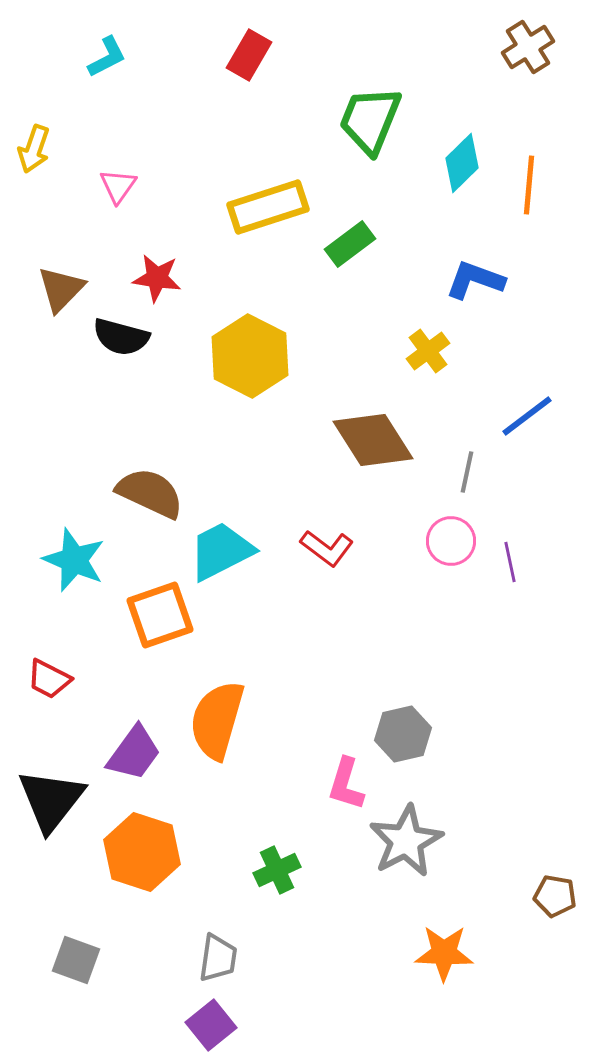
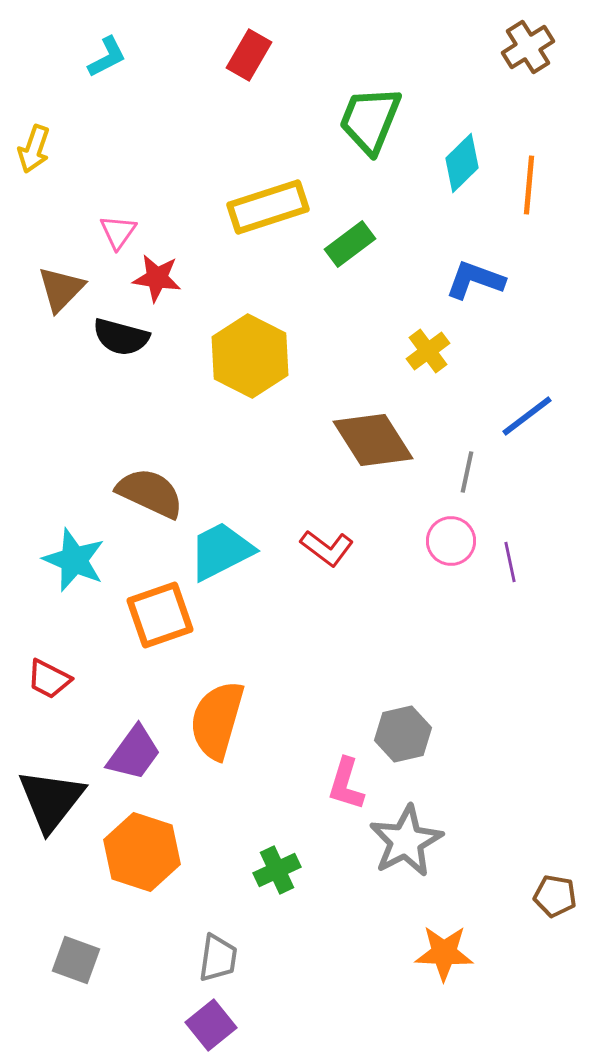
pink triangle: moved 46 px down
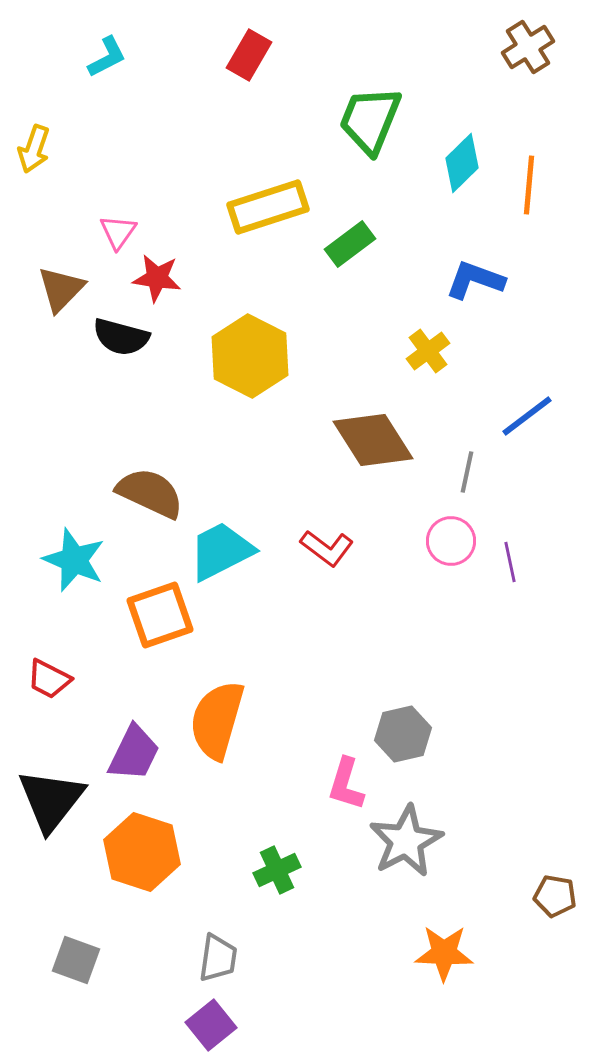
purple trapezoid: rotated 10 degrees counterclockwise
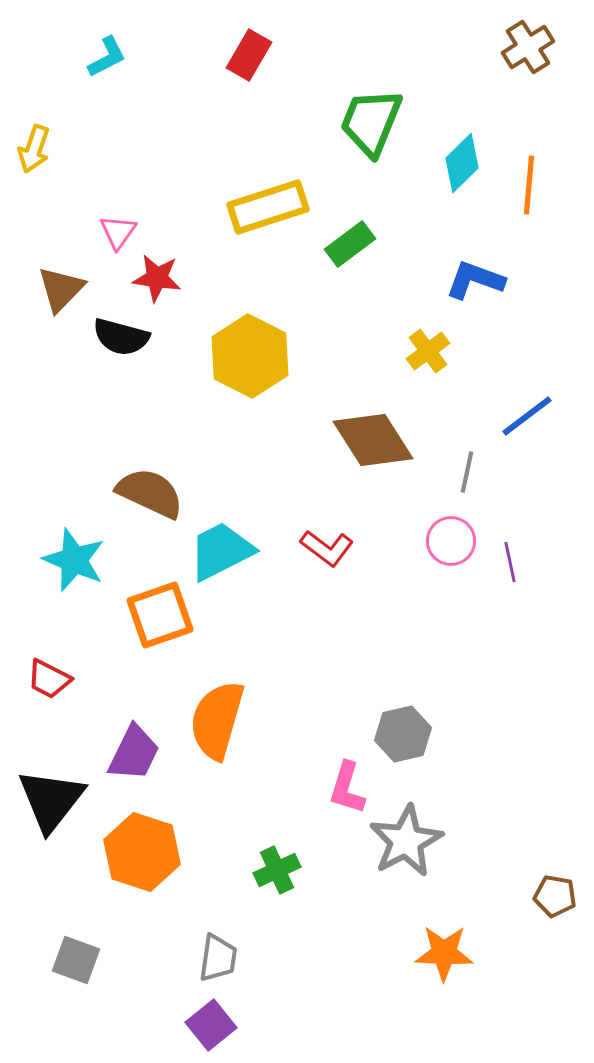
green trapezoid: moved 1 px right, 2 px down
pink L-shape: moved 1 px right, 4 px down
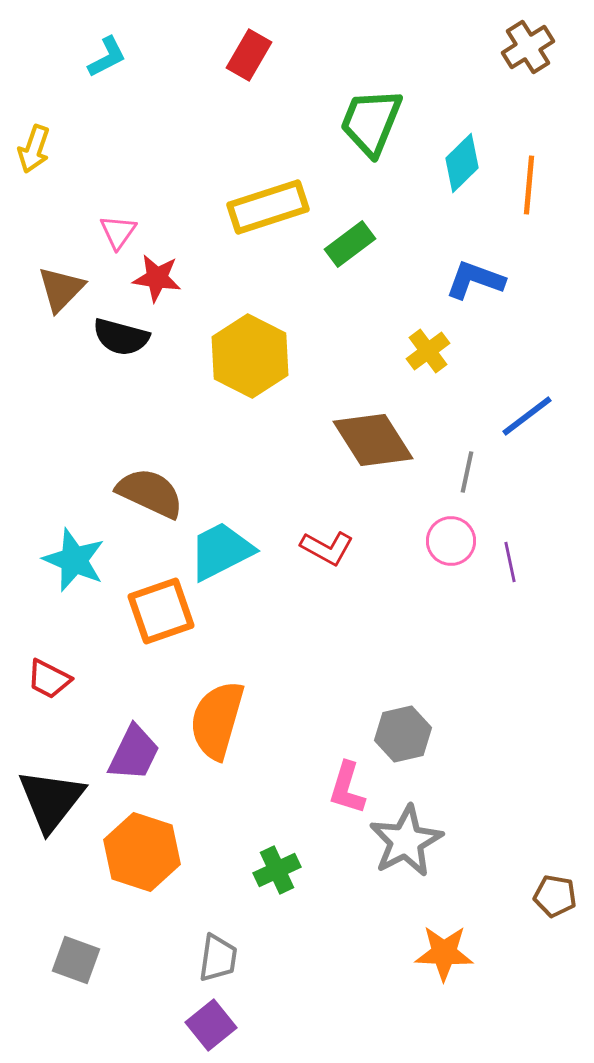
red L-shape: rotated 8 degrees counterclockwise
orange square: moved 1 px right, 4 px up
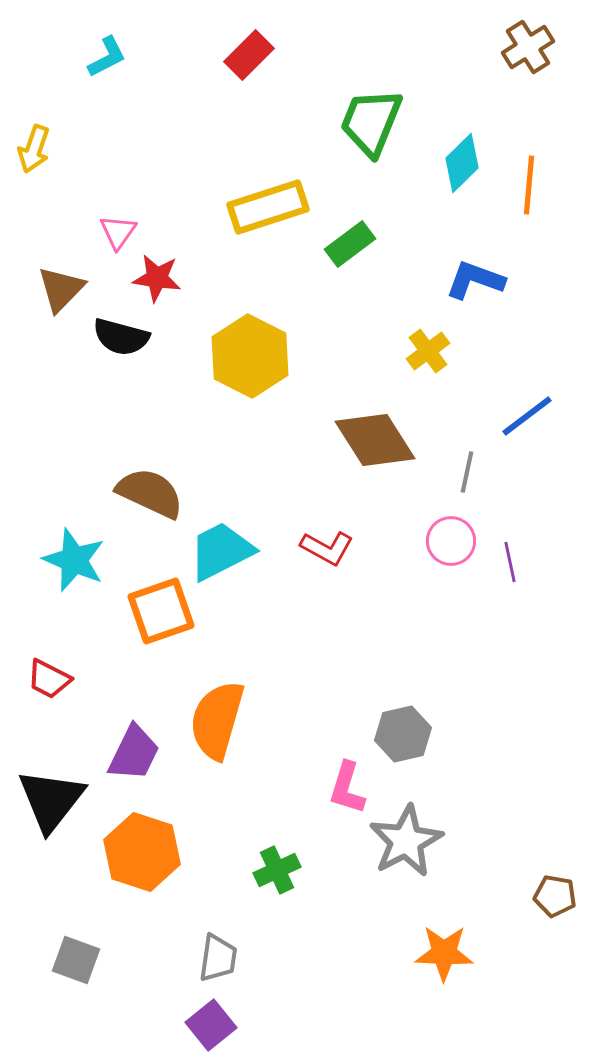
red rectangle: rotated 15 degrees clockwise
brown diamond: moved 2 px right
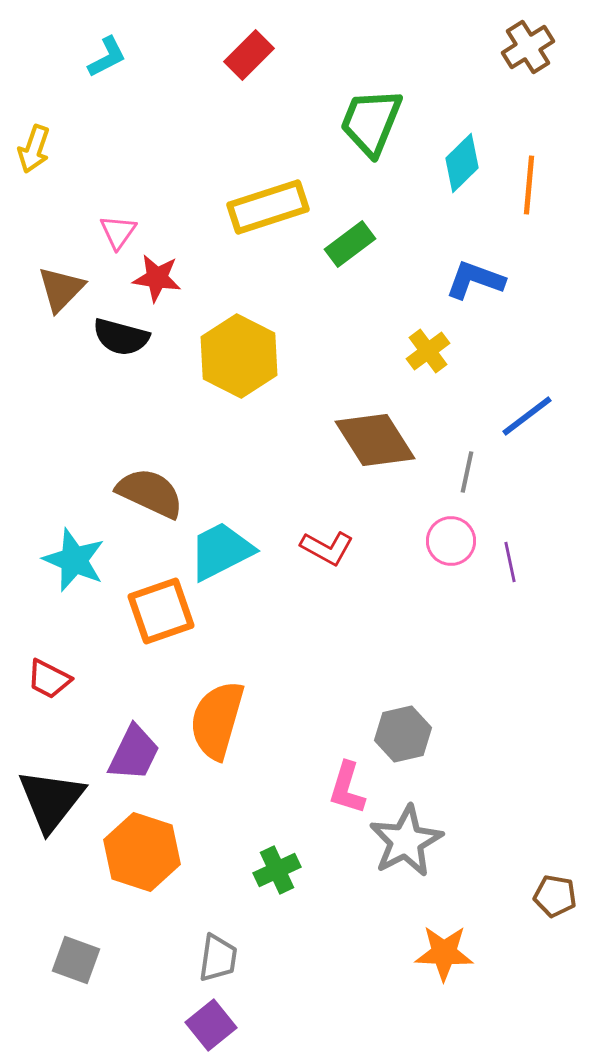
yellow hexagon: moved 11 px left
